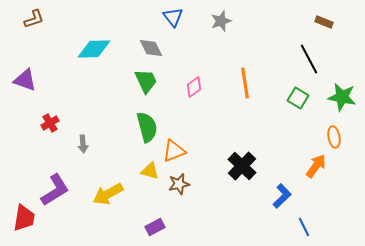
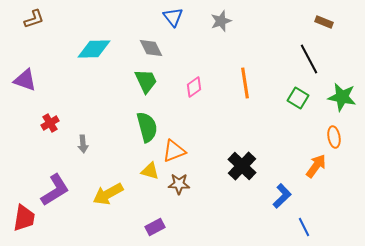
brown star: rotated 15 degrees clockwise
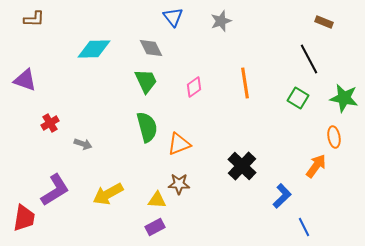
brown L-shape: rotated 20 degrees clockwise
green star: moved 2 px right, 1 px down
gray arrow: rotated 66 degrees counterclockwise
orange triangle: moved 5 px right, 7 px up
yellow triangle: moved 7 px right, 29 px down; rotated 12 degrees counterclockwise
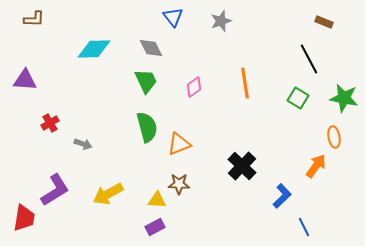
purple triangle: rotated 15 degrees counterclockwise
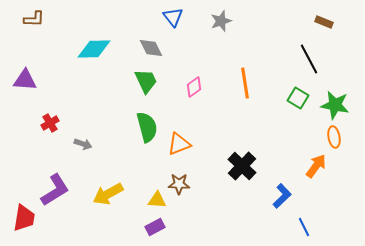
green star: moved 9 px left, 7 px down
